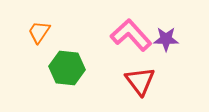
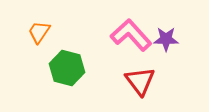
green hexagon: rotated 8 degrees clockwise
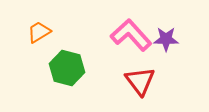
orange trapezoid: rotated 25 degrees clockwise
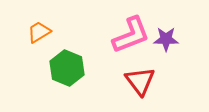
pink L-shape: rotated 111 degrees clockwise
green hexagon: rotated 8 degrees clockwise
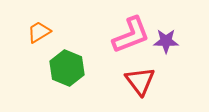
purple star: moved 2 px down
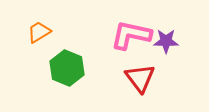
pink L-shape: rotated 147 degrees counterclockwise
red triangle: moved 3 px up
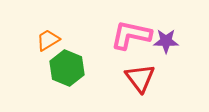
orange trapezoid: moved 9 px right, 8 px down
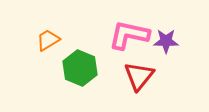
pink L-shape: moved 2 px left
green hexagon: moved 13 px right
red triangle: moved 1 px left, 2 px up; rotated 16 degrees clockwise
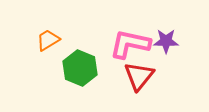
pink L-shape: moved 1 px right, 9 px down
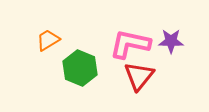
purple star: moved 5 px right
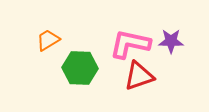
green hexagon: rotated 20 degrees counterclockwise
red triangle: rotated 32 degrees clockwise
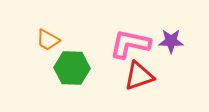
orange trapezoid: rotated 120 degrees counterclockwise
green hexagon: moved 8 px left
